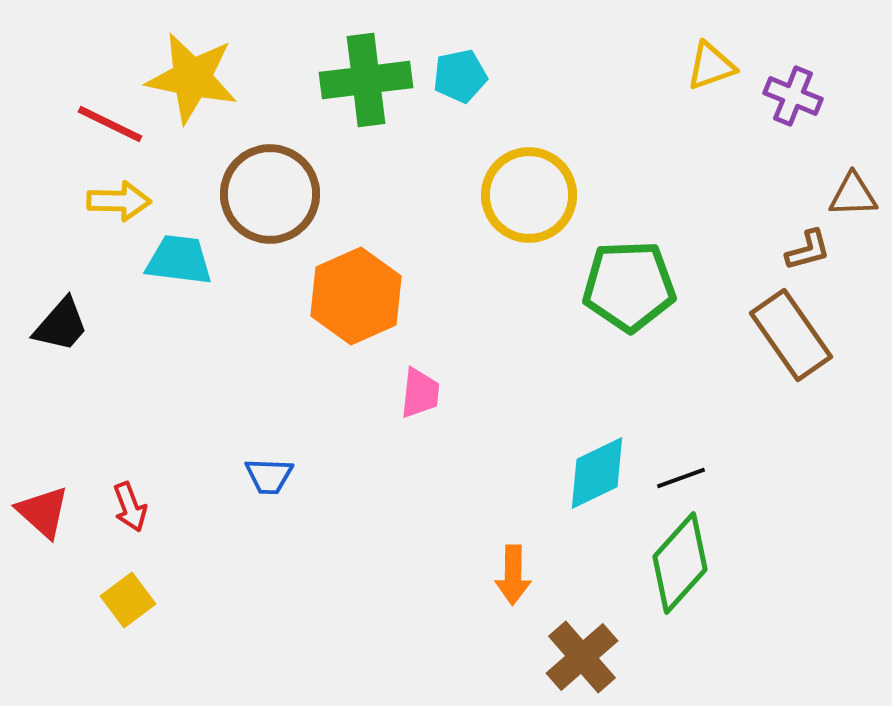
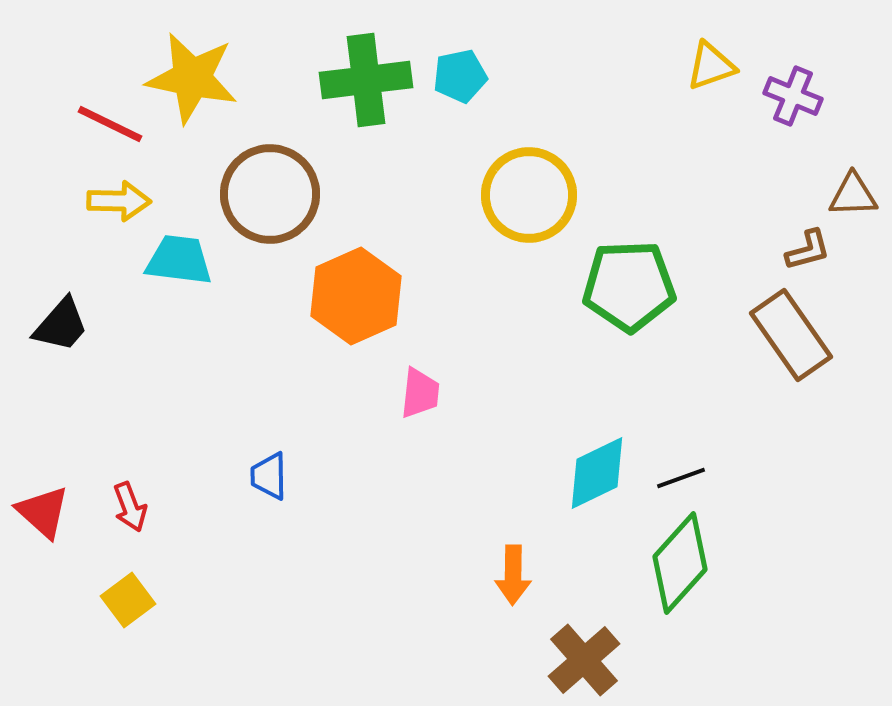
blue trapezoid: rotated 87 degrees clockwise
brown cross: moved 2 px right, 3 px down
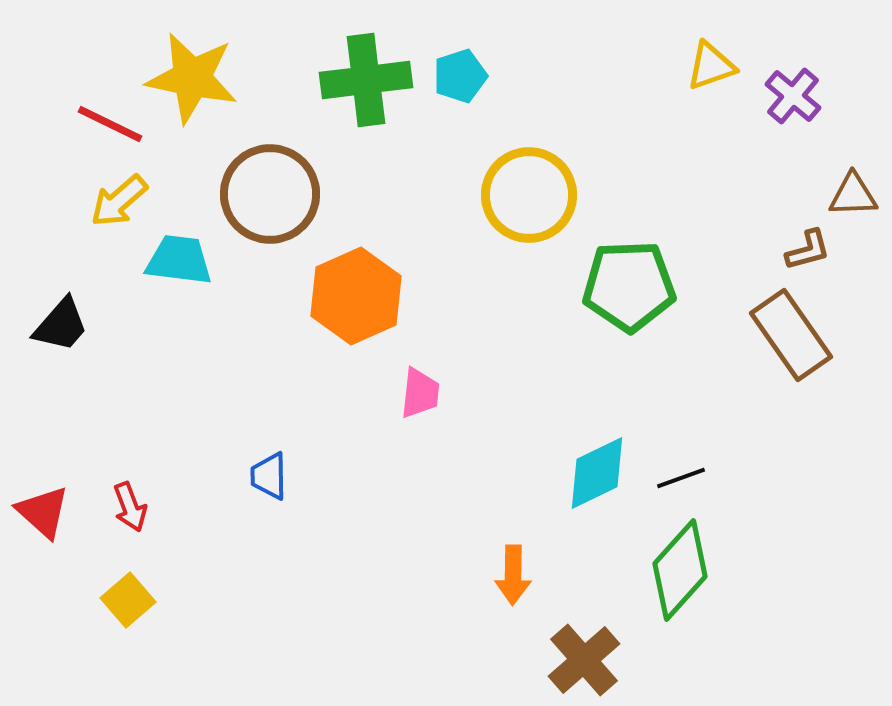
cyan pentagon: rotated 6 degrees counterclockwise
purple cross: rotated 18 degrees clockwise
yellow arrow: rotated 138 degrees clockwise
green diamond: moved 7 px down
yellow square: rotated 4 degrees counterclockwise
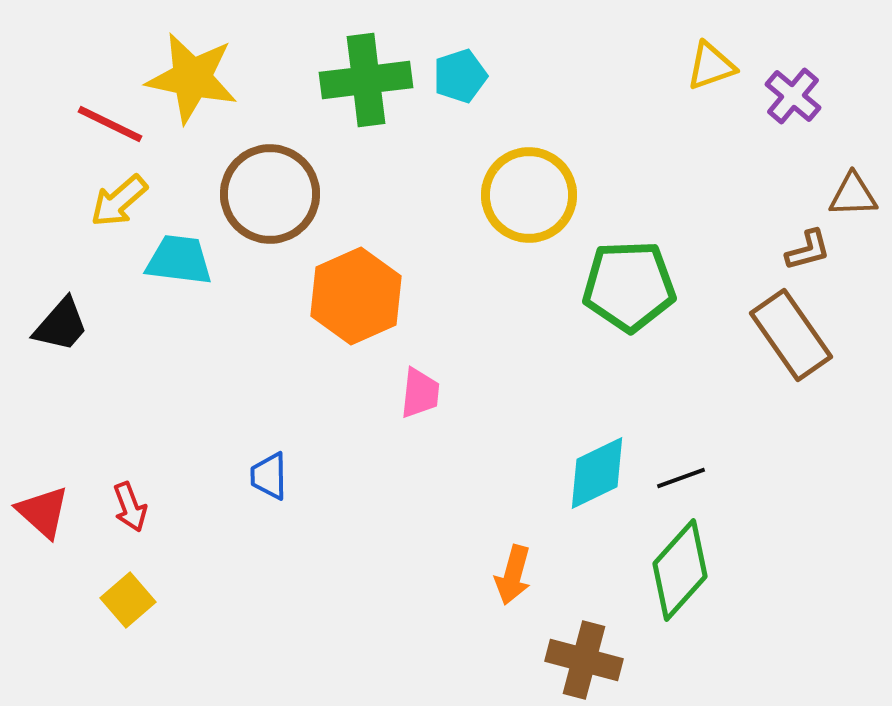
orange arrow: rotated 14 degrees clockwise
brown cross: rotated 34 degrees counterclockwise
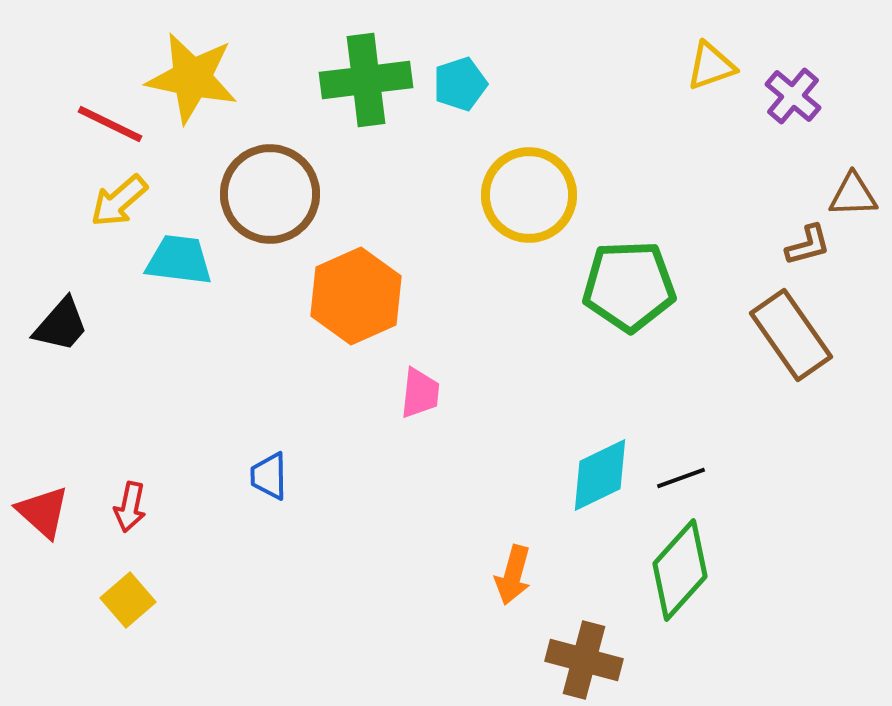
cyan pentagon: moved 8 px down
brown L-shape: moved 5 px up
cyan diamond: moved 3 px right, 2 px down
red arrow: rotated 33 degrees clockwise
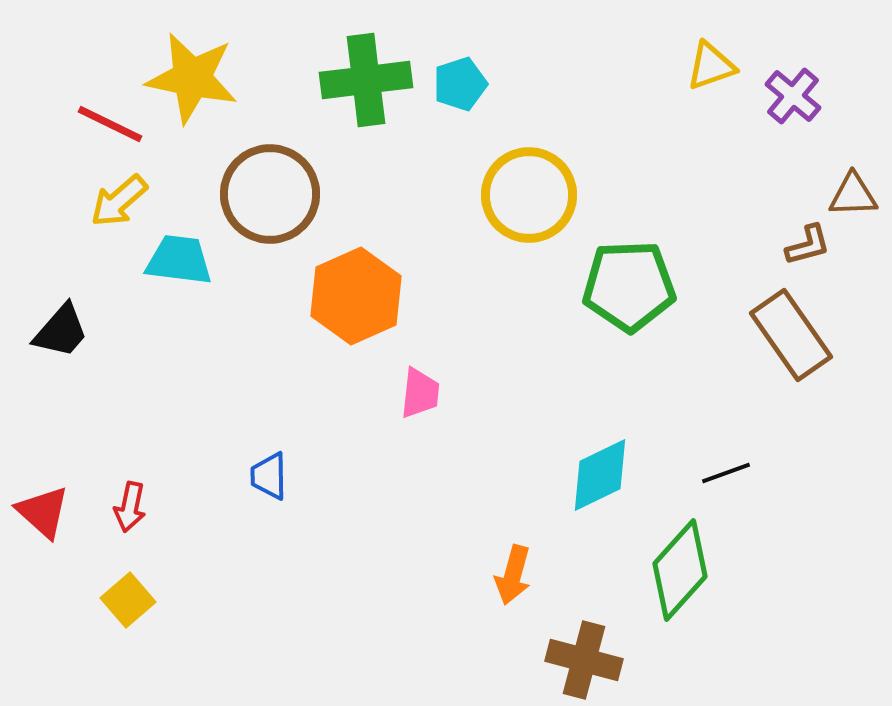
black trapezoid: moved 6 px down
black line: moved 45 px right, 5 px up
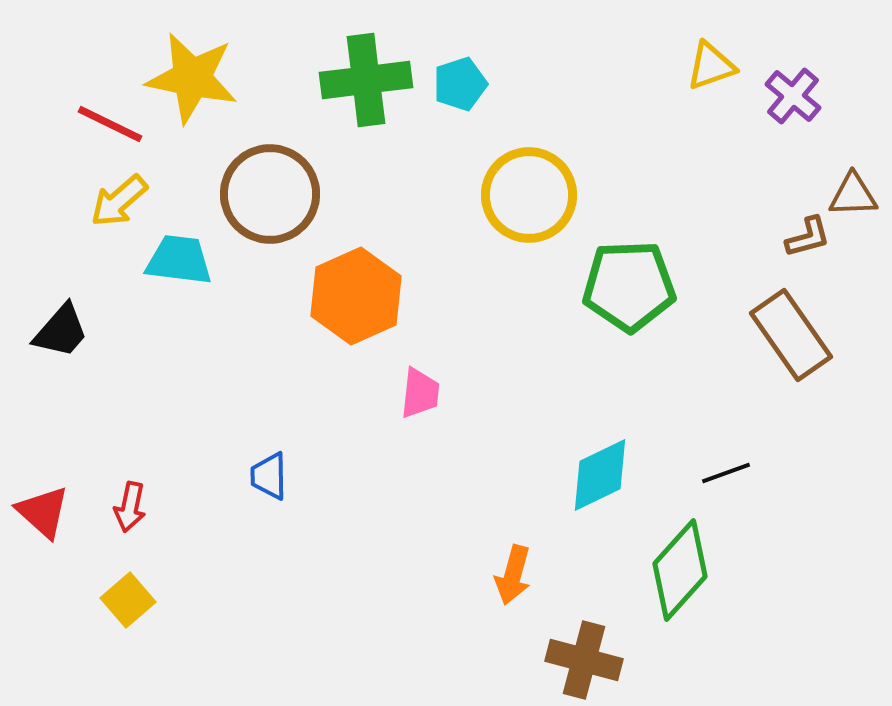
brown L-shape: moved 8 px up
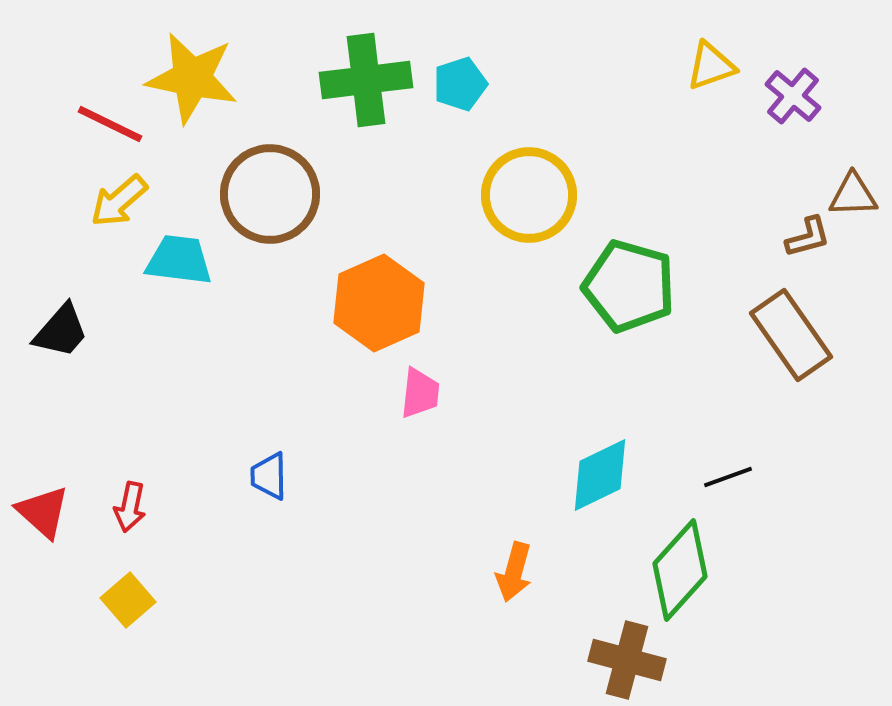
green pentagon: rotated 18 degrees clockwise
orange hexagon: moved 23 px right, 7 px down
black line: moved 2 px right, 4 px down
orange arrow: moved 1 px right, 3 px up
brown cross: moved 43 px right
